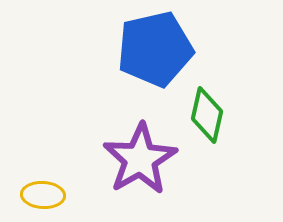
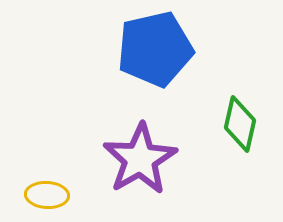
green diamond: moved 33 px right, 9 px down
yellow ellipse: moved 4 px right
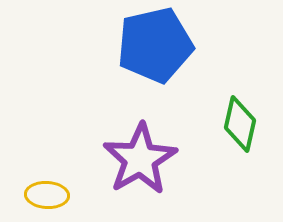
blue pentagon: moved 4 px up
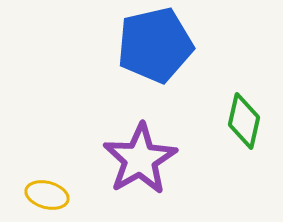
green diamond: moved 4 px right, 3 px up
yellow ellipse: rotated 12 degrees clockwise
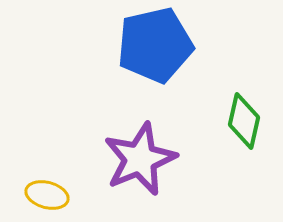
purple star: rotated 8 degrees clockwise
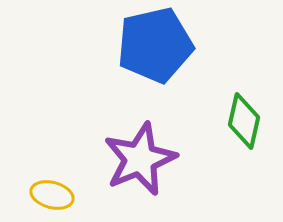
yellow ellipse: moved 5 px right
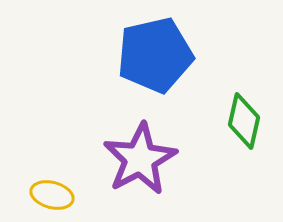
blue pentagon: moved 10 px down
purple star: rotated 6 degrees counterclockwise
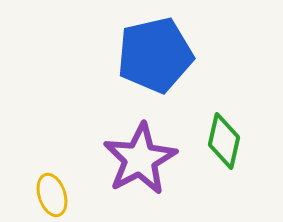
green diamond: moved 20 px left, 20 px down
yellow ellipse: rotated 57 degrees clockwise
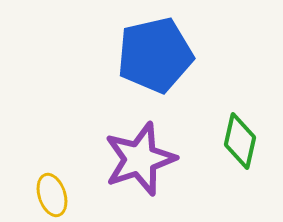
green diamond: moved 16 px right
purple star: rotated 10 degrees clockwise
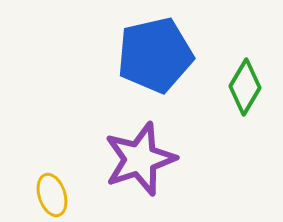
green diamond: moved 5 px right, 54 px up; rotated 18 degrees clockwise
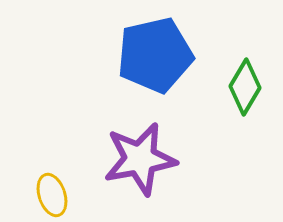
purple star: rotated 8 degrees clockwise
